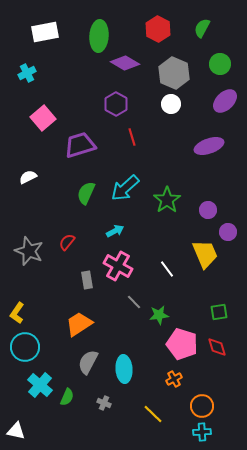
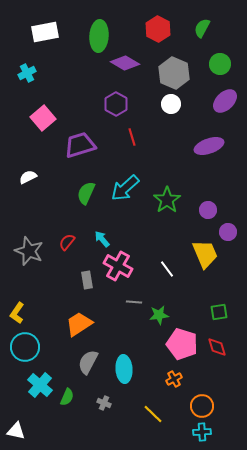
cyan arrow at (115, 231): moved 13 px left, 8 px down; rotated 102 degrees counterclockwise
gray line at (134, 302): rotated 42 degrees counterclockwise
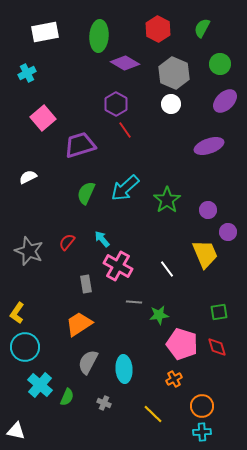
red line at (132, 137): moved 7 px left, 7 px up; rotated 18 degrees counterclockwise
gray rectangle at (87, 280): moved 1 px left, 4 px down
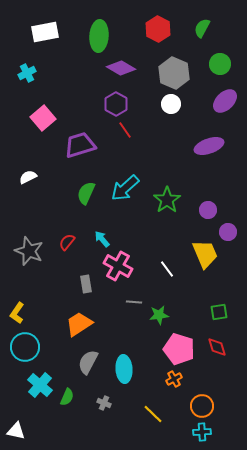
purple diamond at (125, 63): moved 4 px left, 5 px down
pink pentagon at (182, 344): moved 3 px left, 5 px down
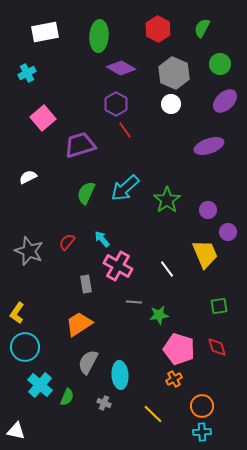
green square at (219, 312): moved 6 px up
cyan ellipse at (124, 369): moved 4 px left, 6 px down
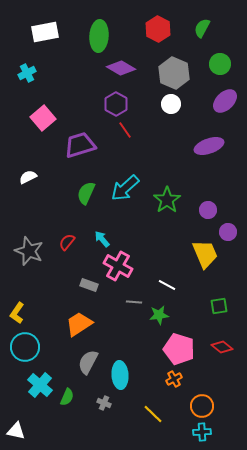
white line at (167, 269): moved 16 px down; rotated 24 degrees counterclockwise
gray rectangle at (86, 284): moved 3 px right, 1 px down; rotated 60 degrees counterclockwise
red diamond at (217, 347): moved 5 px right; rotated 35 degrees counterclockwise
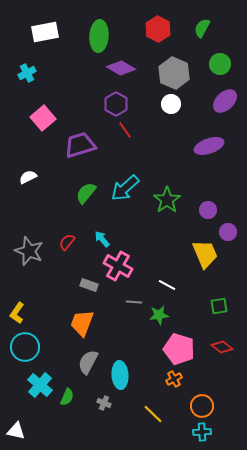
green semicircle at (86, 193): rotated 15 degrees clockwise
orange trapezoid at (79, 324): moved 3 px right, 1 px up; rotated 36 degrees counterclockwise
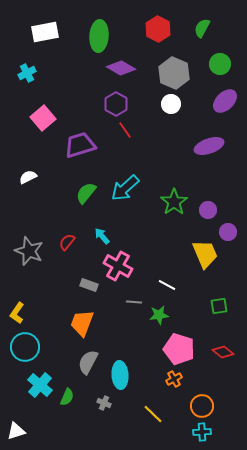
green star at (167, 200): moved 7 px right, 2 px down
cyan arrow at (102, 239): moved 3 px up
red diamond at (222, 347): moved 1 px right, 5 px down
white triangle at (16, 431): rotated 30 degrees counterclockwise
